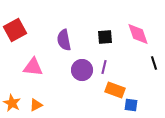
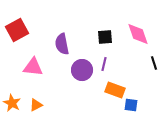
red square: moved 2 px right
purple semicircle: moved 2 px left, 4 px down
purple line: moved 3 px up
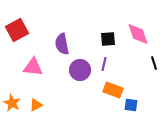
black square: moved 3 px right, 2 px down
purple circle: moved 2 px left
orange rectangle: moved 2 px left
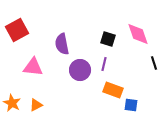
black square: rotated 21 degrees clockwise
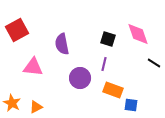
black line: rotated 40 degrees counterclockwise
purple circle: moved 8 px down
orange triangle: moved 2 px down
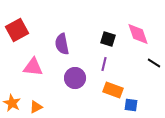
purple circle: moved 5 px left
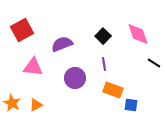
red square: moved 5 px right
black square: moved 5 px left, 3 px up; rotated 28 degrees clockwise
purple semicircle: rotated 80 degrees clockwise
purple line: rotated 24 degrees counterclockwise
orange triangle: moved 2 px up
